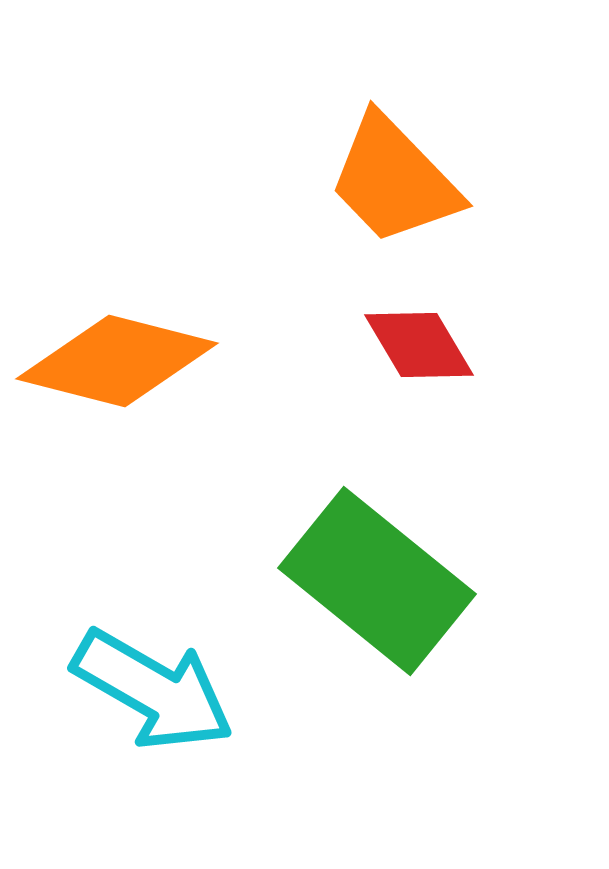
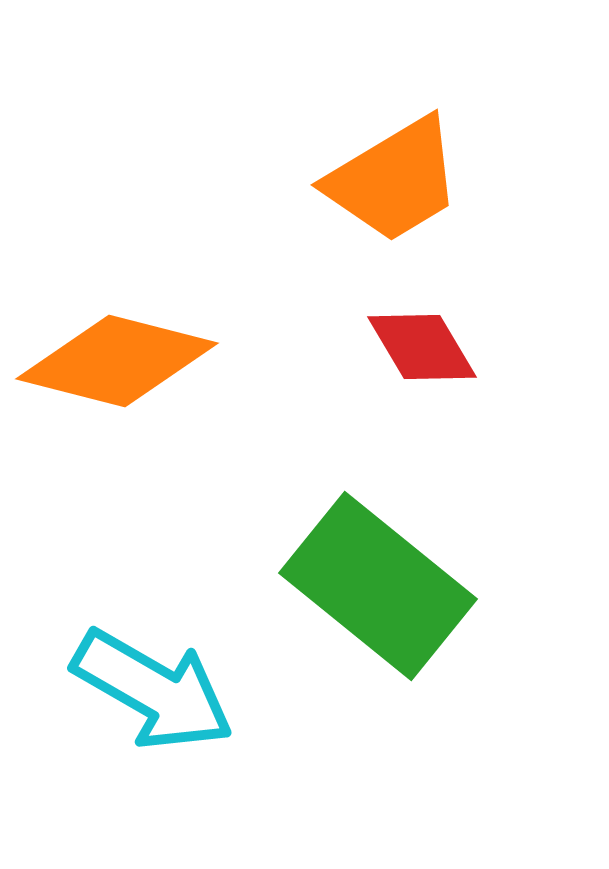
orange trapezoid: rotated 77 degrees counterclockwise
red diamond: moved 3 px right, 2 px down
green rectangle: moved 1 px right, 5 px down
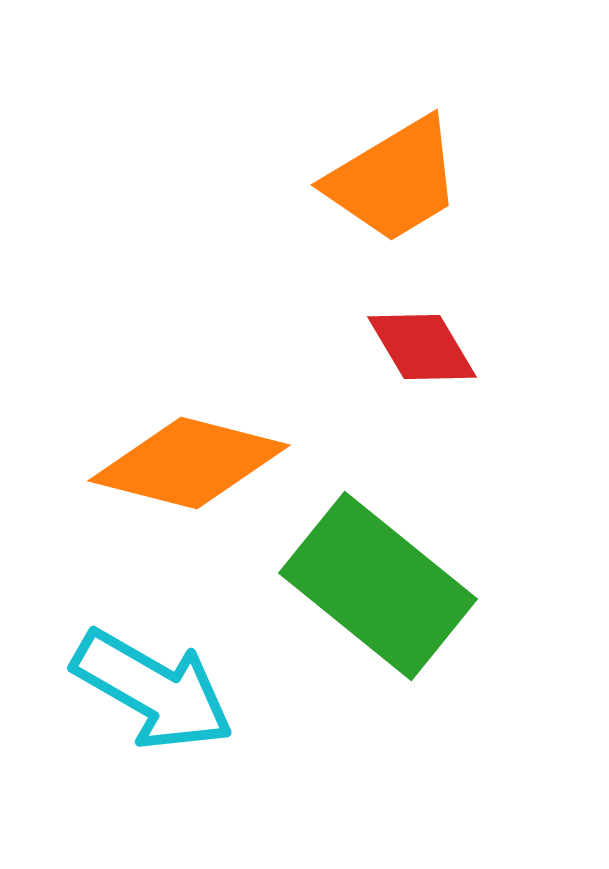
orange diamond: moved 72 px right, 102 px down
